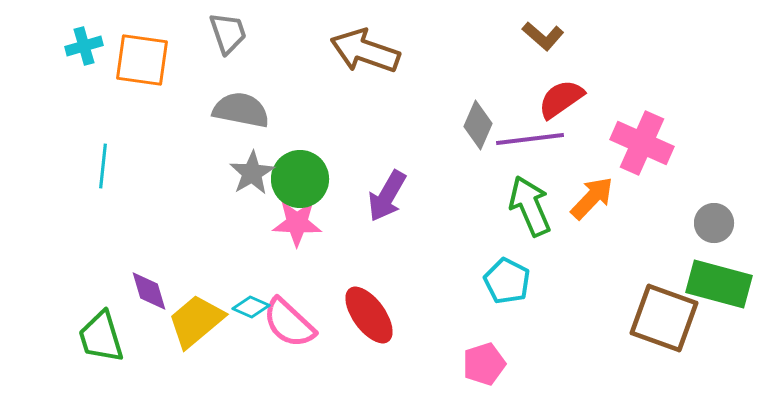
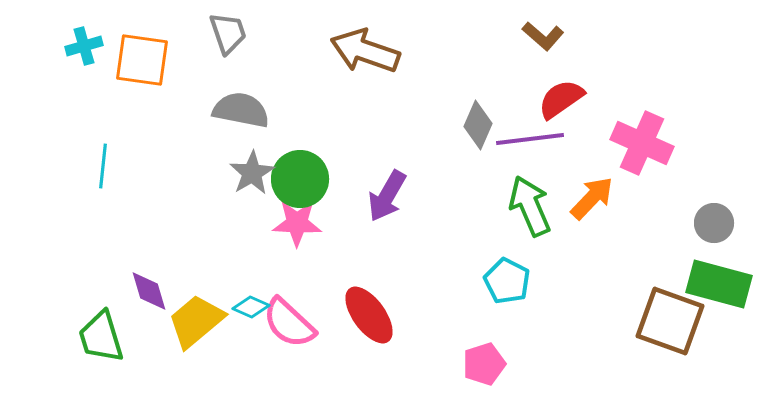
brown square: moved 6 px right, 3 px down
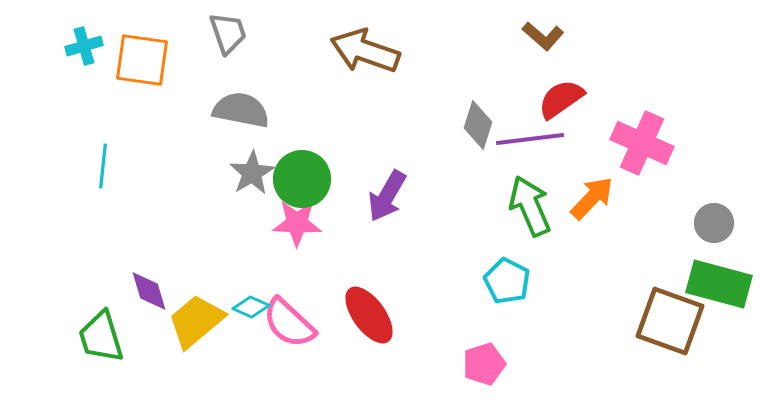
gray diamond: rotated 6 degrees counterclockwise
green circle: moved 2 px right
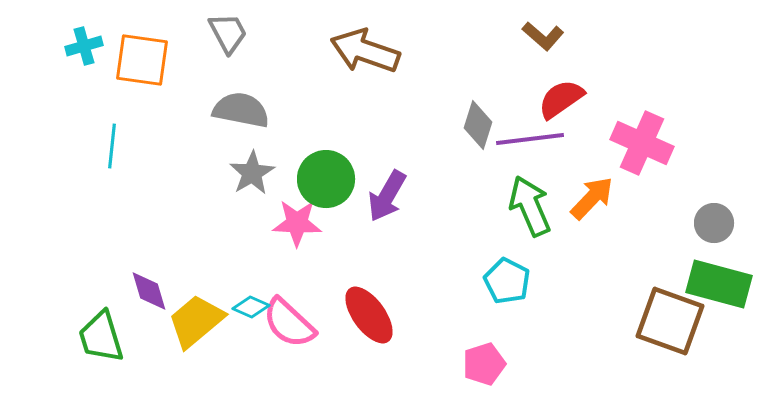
gray trapezoid: rotated 9 degrees counterclockwise
cyan line: moved 9 px right, 20 px up
green circle: moved 24 px right
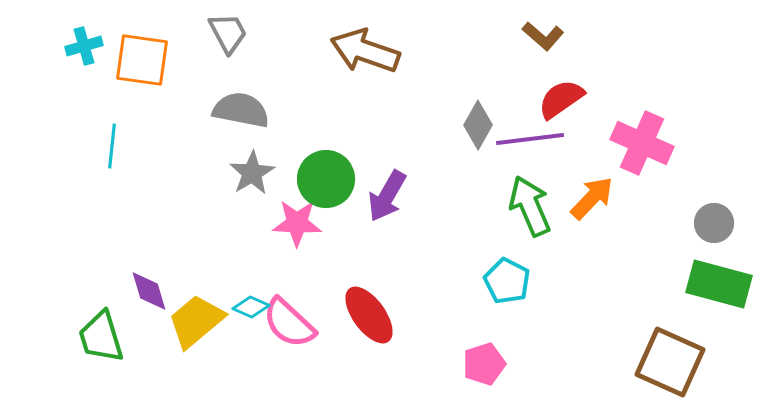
gray diamond: rotated 12 degrees clockwise
brown square: moved 41 px down; rotated 4 degrees clockwise
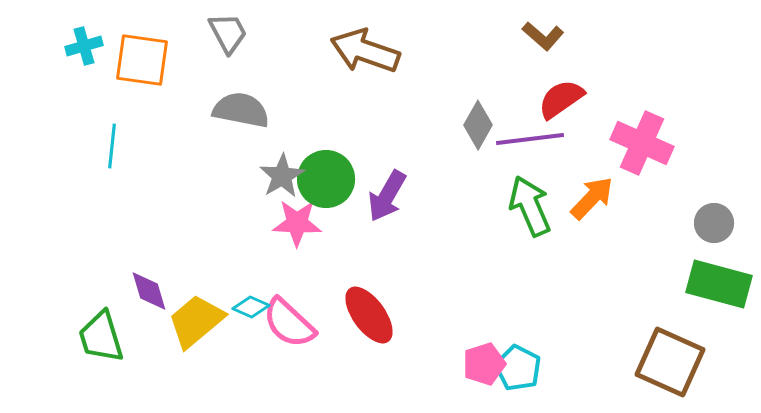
gray star: moved 30 px right, 3 px down
cyan pentagon: moved 11 px right, 87 px down
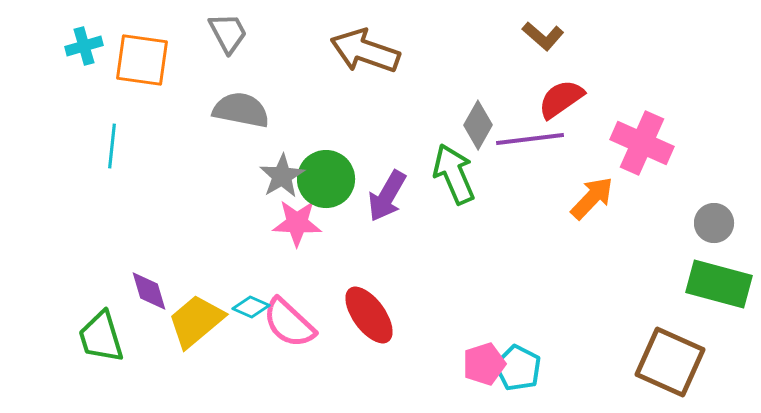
green arrow: moved 76 px left, 32 px up
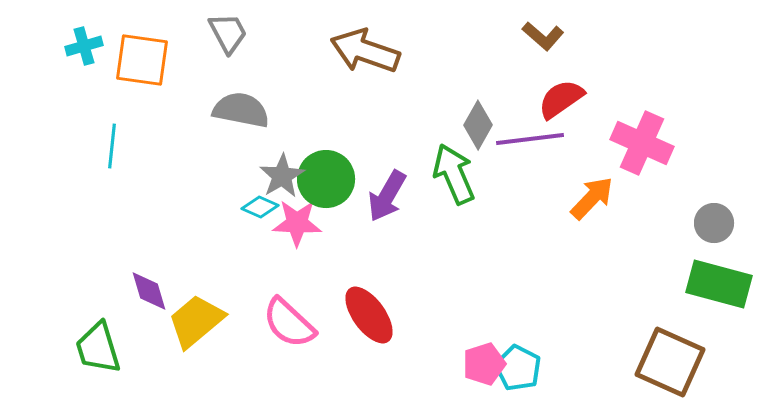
cyan diamond: moved 9 px right, 100 px up
green trapezoid: moved 3 px left, 11 px down
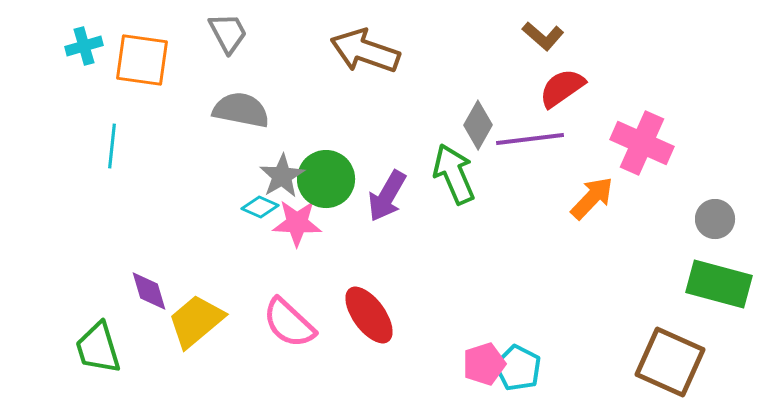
red semicircle: moved 1 px right, 11 px up
gray circle: moved 1 px right, 4 px up
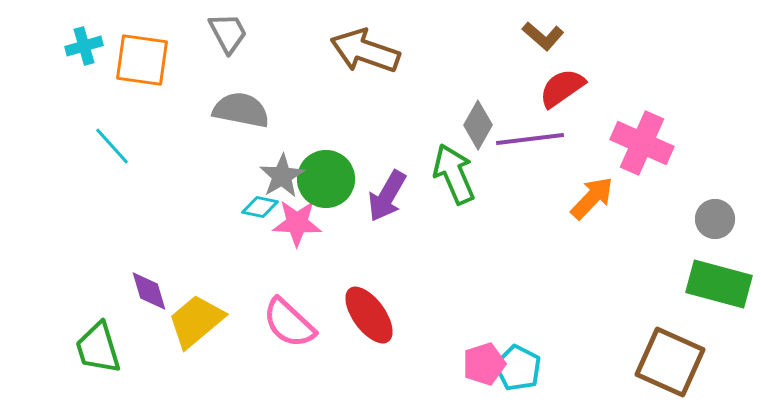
cyan line: rotated 48 degrees counterclockwise
cyan diamond: rotated 12 degrees counterclockwise
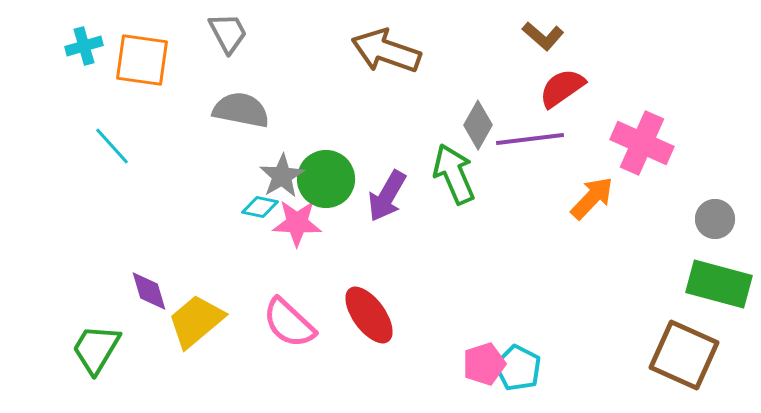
brown arrow: moved 21 px right
green trapezoid: moved 2 px left, 1 px down; rotated 48 degrees clockwise
brown square: moved 14 px right, 7 px up
